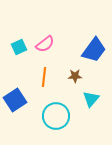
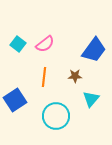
cyan square: moved 1 px left, 3 px up; rotated 28 degrees counterclockwise
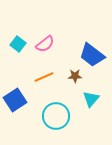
blue trapezoid: moved 2 px left, 5 px down; rotated 92 degrees clockwise
orange line: rotated 60 degrees clockwise
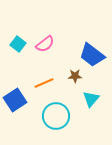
orange line: moved 6 px down
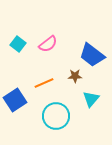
pink semicircle: moved 3 px right
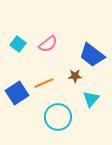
blue square: moved 2 px right, 7 px up
cyan circle: moved 2 px right, 1 px down
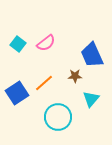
pink semicircle: moved 2 px left, 1 px up
blue trapezoid: rotated 28 degrees clockwise
orange line: rotated 18 degrees counterclockwise
